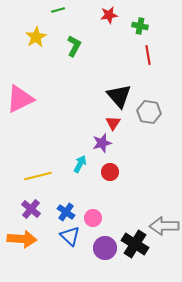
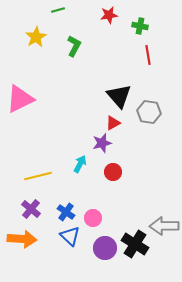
red triangle: rotated 28 degrees clockwise
red circle: moved 3 px right
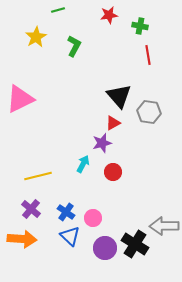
cyan arrow: moved 3 px right
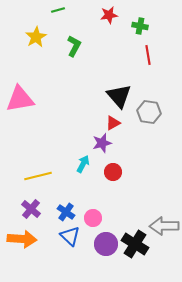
pink triangle: rotated 16 degrees clockwise
purple circle: moved 1 px right, 4 px up
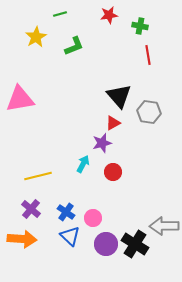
green line: moved 2 px right, 4 px down
green L-shape: rotated 40 degrees clockwise
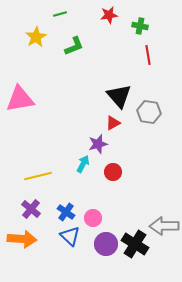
purple star: moved 4 px left, 1 px down
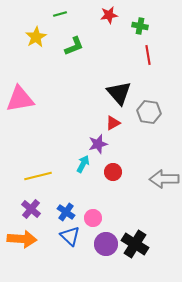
black triangle: moved 3 px up
gray arrow: moved 47 px up
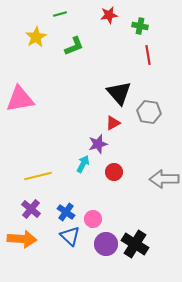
red circle: moved 1 px right
pink circle: moved 1 px down
